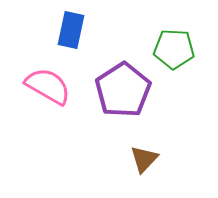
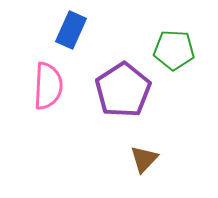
blue rectangle: rotated 12 degrees clockwise
green pentagon: moved 1 px down
pink semicircle: rotated 63 degrees clockwise
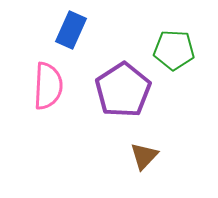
brown triangle: moved 3 px up
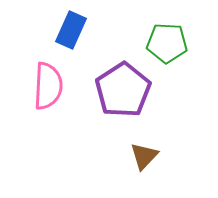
green pentagon: moved 7 px left, 7 px up
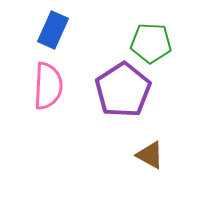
blue rectangle: moved 18 px left
green pentagon: moved 16 px left
brown triangle: moved 6 px right, 1 px up; rotated 44 degrees counterclockwise
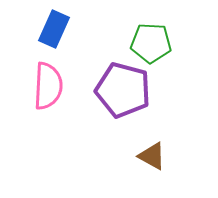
blue rectangle: moved 1 px right, 1 px up
purple pentagon: rotated 24 degrees counterclockwise
brown triangle: moved 2 px right, 1 px down
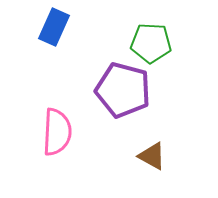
blue rectangle: moved 2 px up
pink semicircle: moved 9 px right, 46 px down
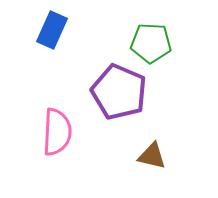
blue rectangle: moved 2 px left, 3 px down
purple pentagon: moved 4 px left, 2 px down; rotated 8 degrees clockwise
brown triangle: rotated 16 degrees counterclockwise
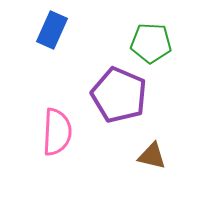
purple pentagon: moved 3 px down
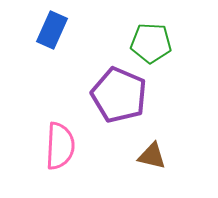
pink semicircle: moved 3 px right, 14 px down
